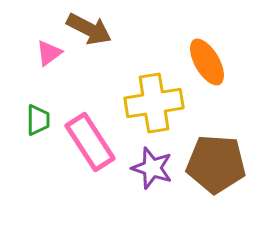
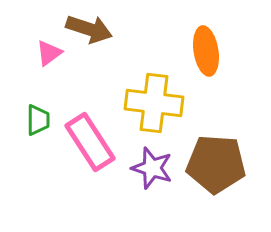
brown arrow: rotated 9 degrees counterclockwise
orange ellipse: moved 1 px left, 11 px up; rotated 21 degrees clockwise
yellow cross: rotated 16 degrees clockwise
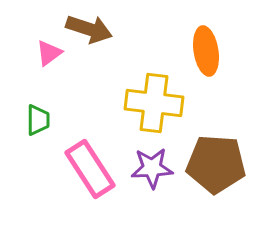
pink rectangle: moved 27 px down
purple star: rotated 21 degrees counterclockwise
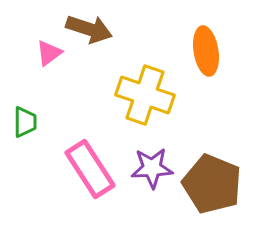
yellow cross: moved 9 px left, 8 px up; rotated 12 degrees clockwise
green trapezoid: moved 13 px left, 2 px down
brown pentagon: moved 4 px left, 20 px down; rotated 18 degrees clockwise
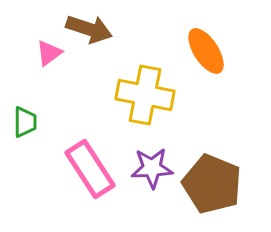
orange ellipse: rotated 24 degrees counterclockwise
yellow cross: rotated 8 degrees counterclockwise
